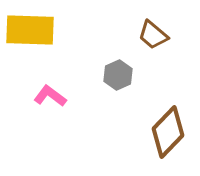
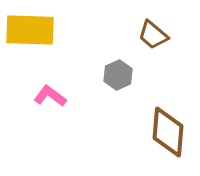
brown diamond: rotated 39 degrees counterclockwise
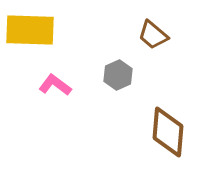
pink L-shape: moved 5 px right, 11 px up
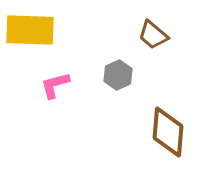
pink L-shape: rotated 52 degrees counterclockwise
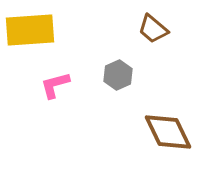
yellow rectangle: rotated 6 degrees counterclockwise
brown trapezoid: moved 6 px up
brown diamond: rotated 30 degrees counterclockwise
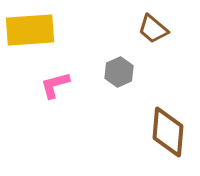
gray hexagon: moved 1 px right, 3 px up
brown diamond: rotated 30 degrees clockwise
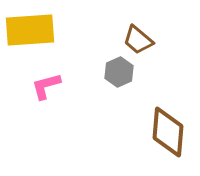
brown trapezoid: moved 15 px left, 11 px down
pink L-shape: moved 9 px left, 1 px down
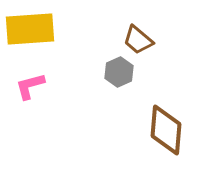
yellow rectangle: moved 1 px up
pink L-shape: moved 16 px left
brown diamond: moved 2 px left, 2 px up
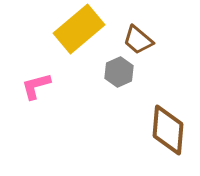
yellow rectangle: moved 49 px right; rotated 36 degrees counterclockwise
pink L-shape: moved 6 px right
brown diamond: moved 2 px right
